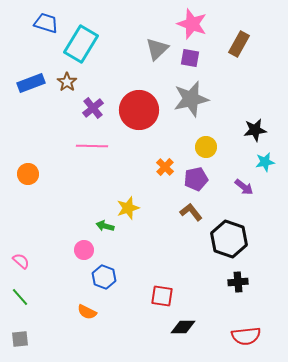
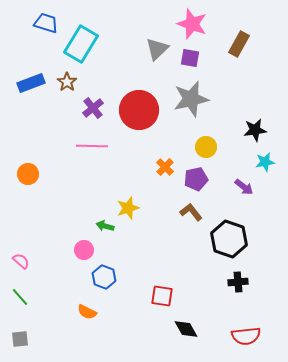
black diamond: moved 3 px right, 2 px down; rotated 60 degrees clockwise
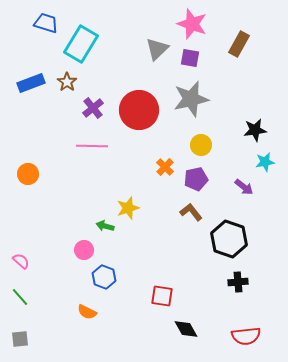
yellow circle: moved 5 px left, 2 px up
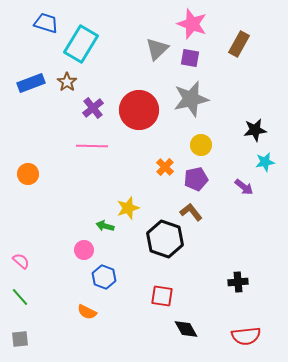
black hexagon: moved 64 px left
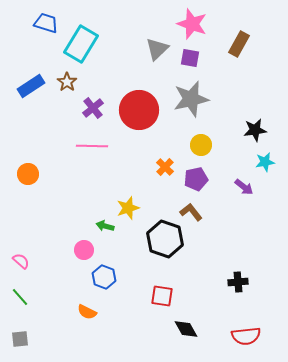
blue rectangle: moved 3 px down; rotated 12 degrees counterclockwise
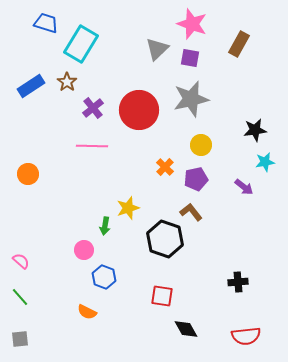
green arrow: rotated 96 degrees counterclockwise
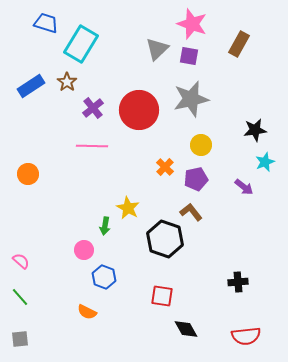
purple square: moved 1 px left, 2 px up
cyan star: rotated 12 degrees counterclockwise
yellow star: rotated 25 degrees counterclockwise
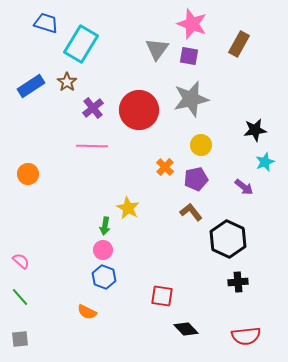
gray triangle: rotated 10 degrees counterclockwise
black hexagon: moved 63 px right; rotated 6 degrees clockwise
pink circle: moved 19 px right
black diamond: rotated 15 degrees counterclockwise
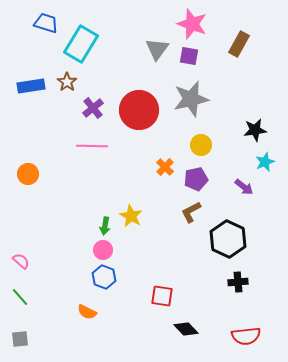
blue rectangle: rotated 24 degrees clockwise
yellow star: moved 3 px right, 8 px down
brown L-shape: rotated 80 degrees counterclockwise
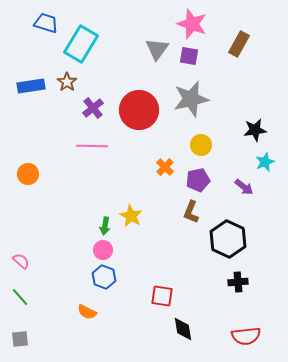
purple pentagon: moved 2 px right, 1 px down
brown L-shape: rotated 40 degrees counterclockwise
black diamond: moved 3 px left; rotated 35 degrees clockwise
